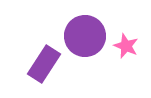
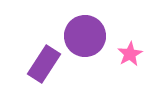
pink star: moved 4 px right, 8 px down; rotated 20 degrees clockwise
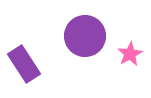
purple rectangle: moved 20 px left; rotated 66 degrees counterclockwise
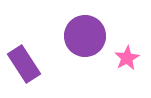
pink star: moved 3 px left, 4 px down
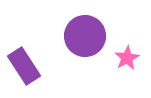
purple rectangle: moved 2 px down
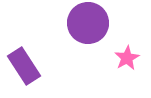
purple circle: moved 3 px right, 13 px up
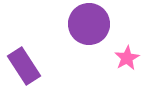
purple circle: moved 1 px right, 1 px down
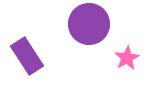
purple rectangle: moved 3 px right, 10 px up
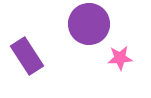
pink star: moved 7 px left; rotated 25 degrees clockwise
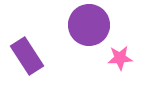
purple circle: moved 1 px down
